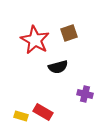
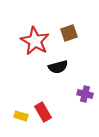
red star: moved 1 px down
red rectangle: rotated 30 degrees clockwise
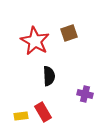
black semicircle: moved 9 px left, 9 px down; rotated 78 degrees counterclockwise
yellow rectangle: rotated 24 degrees counterclockwise
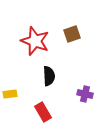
brown square: moved 3 px right, 1 px down
red star: rotated 8 degrees counterclockwise
yellow rectangle: moved 11 px left, 22 px up
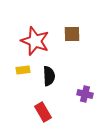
brown square: rotated 18 degrees clockwise
yellow rectangle: moved 13 px right, 24 px up
